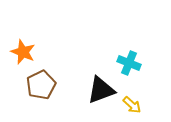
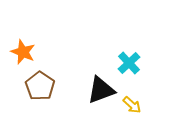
cyan cross: rotated 25 degrees clockwise
brown pentagon: moved 1 px left, 1 px down; rotated 12 degrees counterclockwise
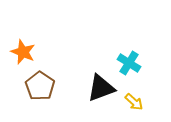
cyan cross: rotated 15 degrees counterclockwise
black triangle: moved 2 px up
yellow arrow: moved 2 px right, 3 px up
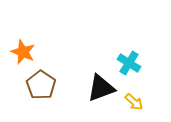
brown pentagon: moved 1 px right, 1 px up
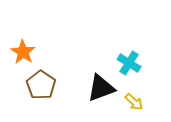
orange star: rotated 10 degrees clockwise
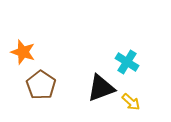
orange star: rotated 15 degrees counterclockwise
cyan cross: moved 2 px left, 1 px up
yellow arrow: moved 3 px left
